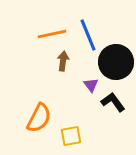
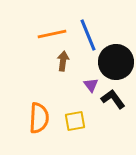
black L-shape: moved 3 px up
orange semicircle: rotated 24 degrees counterclockwise
yellow square: moved 4 px right, 15 px up
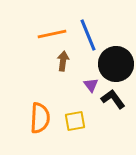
black circle: moved 2 px down
orange semicircle: moved 1 px right
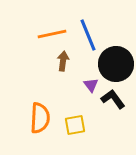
yellow square: moved 4 px down
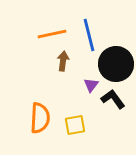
blue line: moved 1 px right; rotated 8 degrees clockwise
purple triangle: rotated 14 degrees clockwise
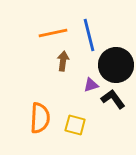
orange line: moved 1 px right, 1 px up
black circle: moved 1 px down
purple triangle: rotated 35 degrees clockwise
yellow square: rotated 25 degrees clockwise
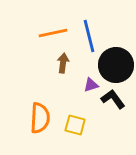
blue line: moved 1 px down
brown arrow: moved 2 px down
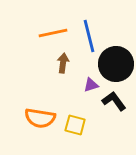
black circle: moved 1 px up
black L-shape: moved 1 px right, 2 px down
orange semicircle: rotated 96 degrees clockwise
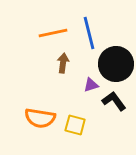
blue line: moved 3 px up
